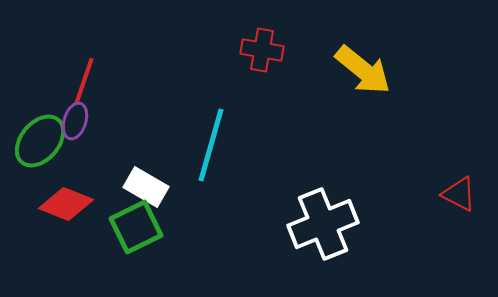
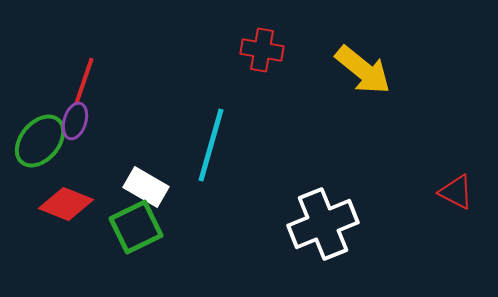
red triangle: moved 3 px left, 2 px up
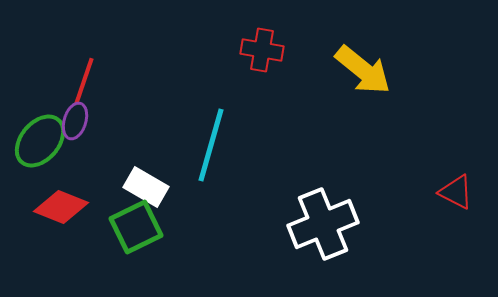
red diamond: moved 5 px left, 3 px down
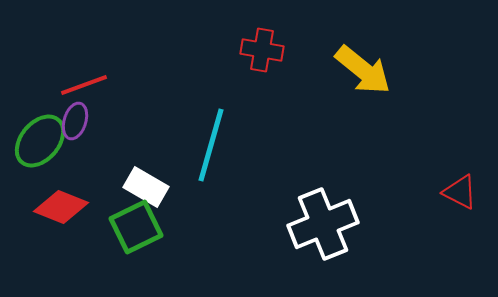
red line: moved 4 px down; rotated 51 degrees clockwise
red triangle: moved 4 px right
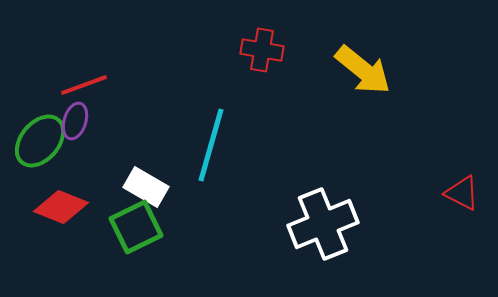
red triangle: moved 2 px right, 1 px down
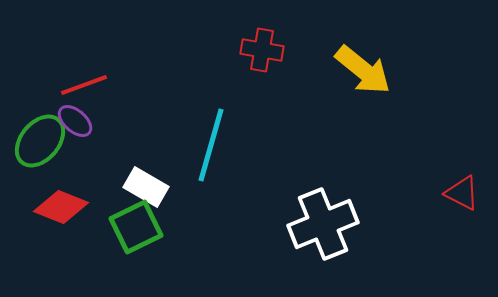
purple ellipse: rotated 66 degrees counterclockwise
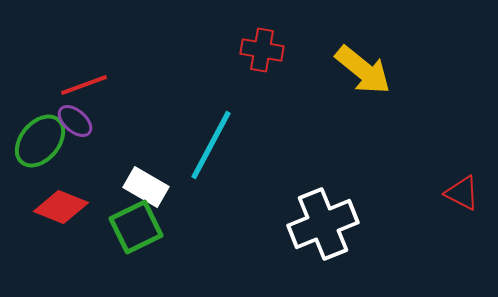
cyan line: rotated 12 degrees clockwise
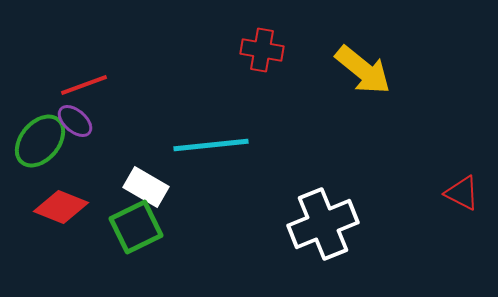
cyan line: rotated 56 degrees clockwise
